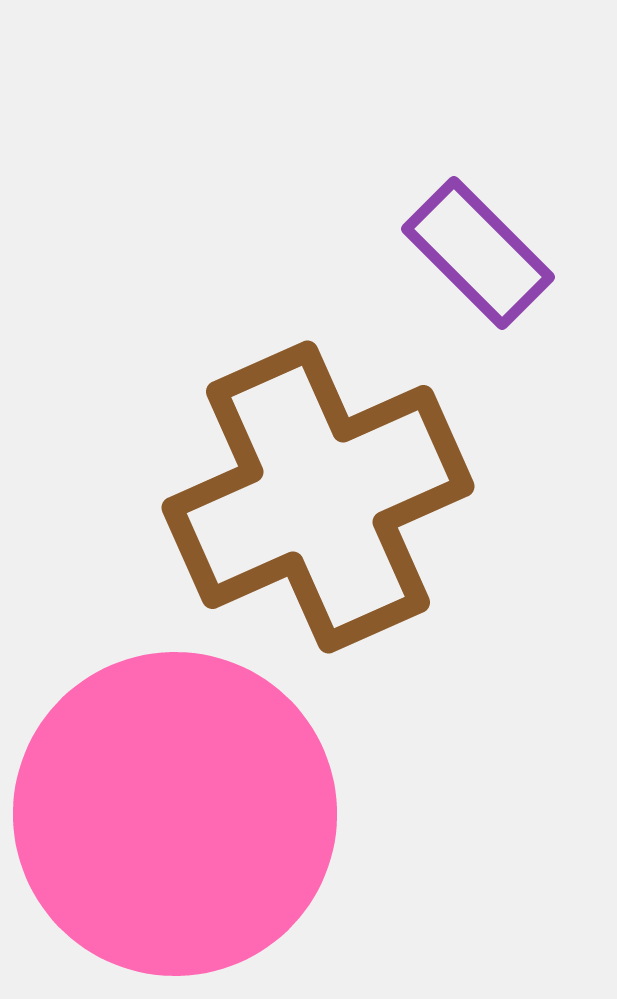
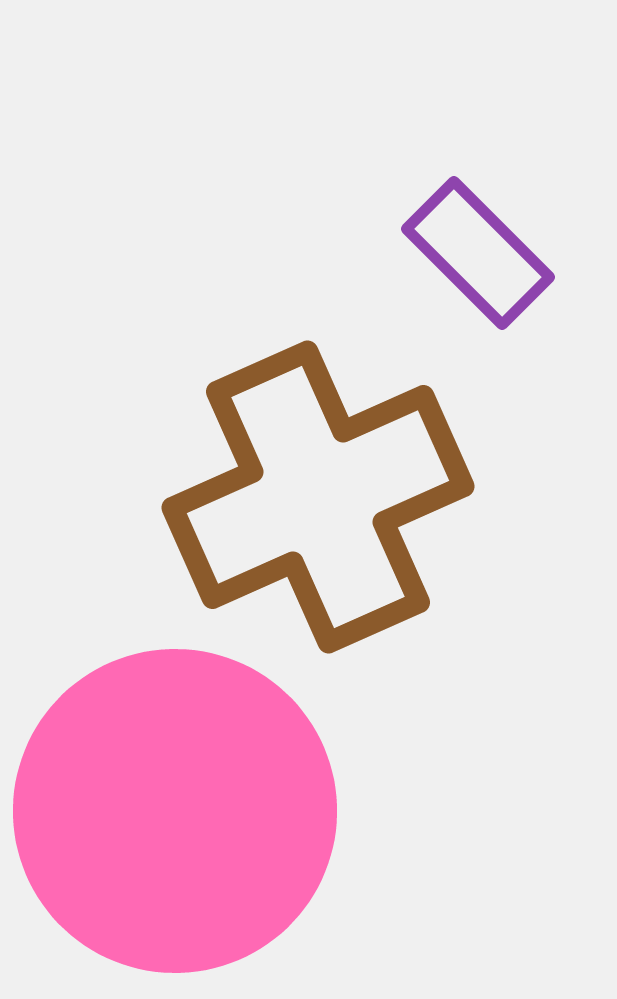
pink circle: moved 3 px up
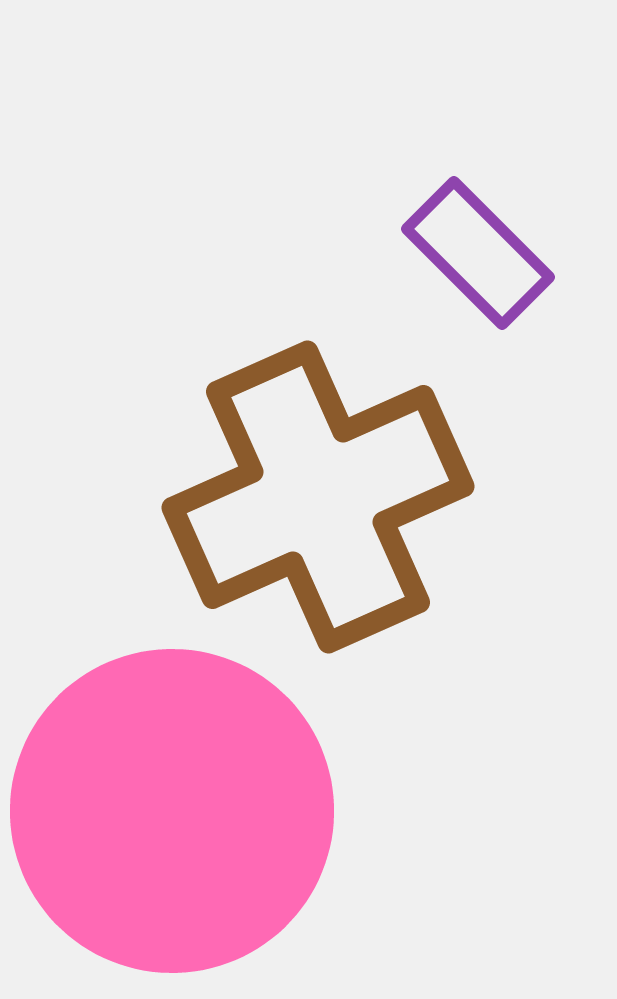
pink circle: moved 3 px left
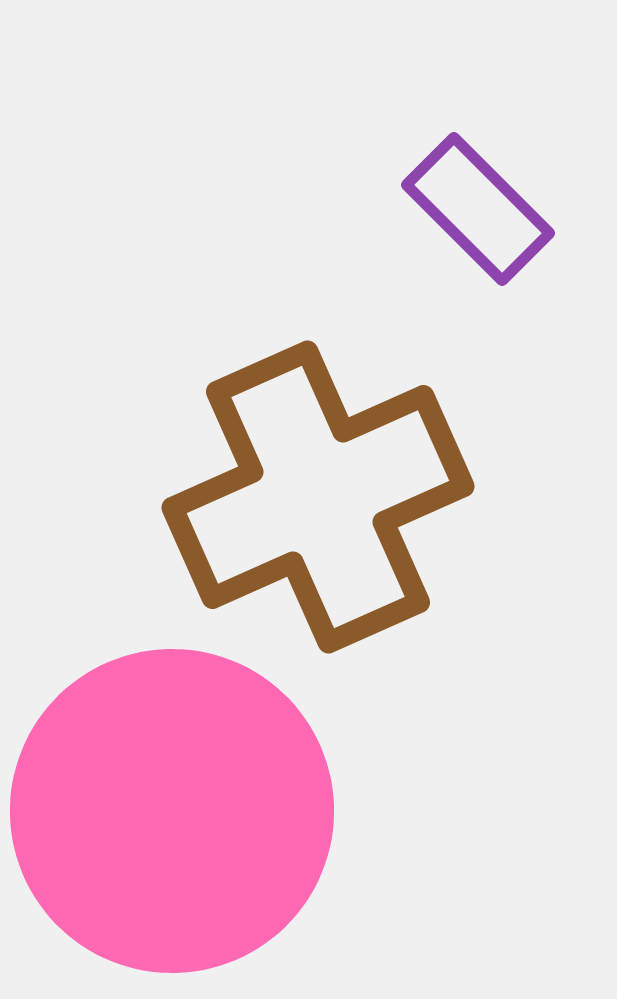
purple rectangle: moved 44 px up
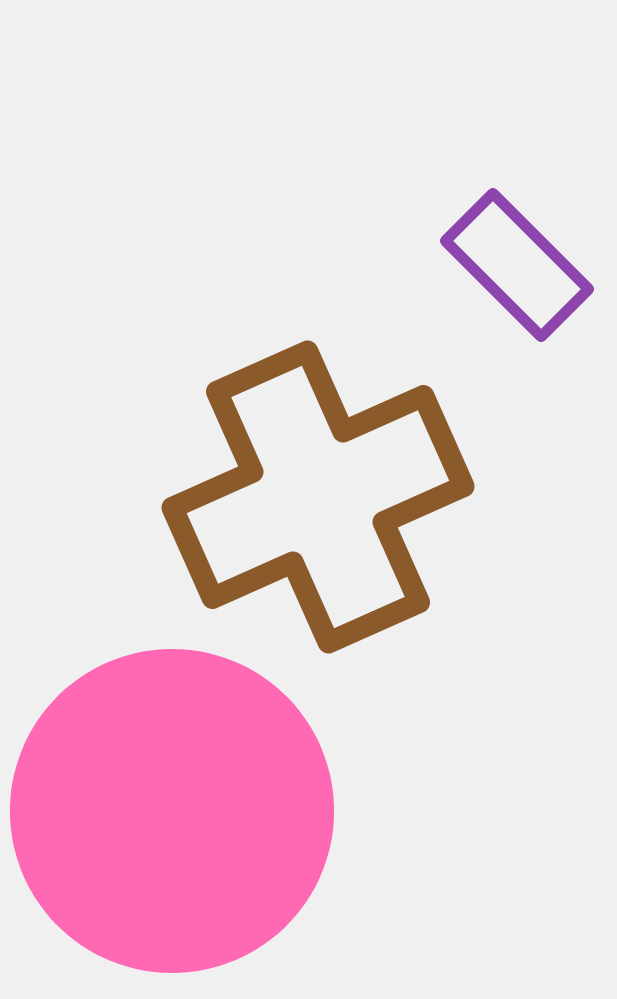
purple rectangle: moved 39 px right, 56 px down
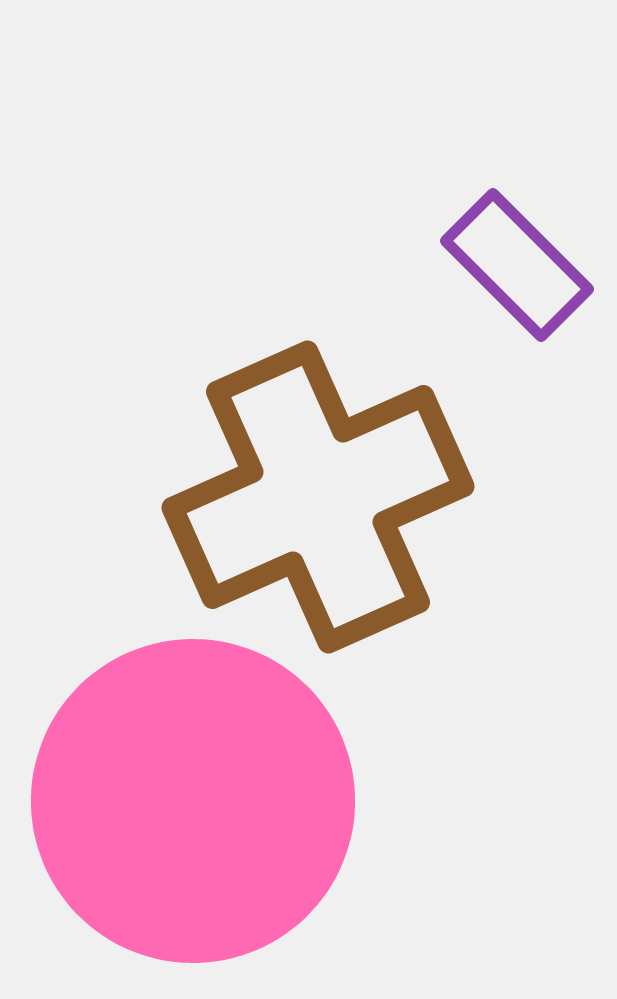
pink circle: moved 21 px right, 10 px up
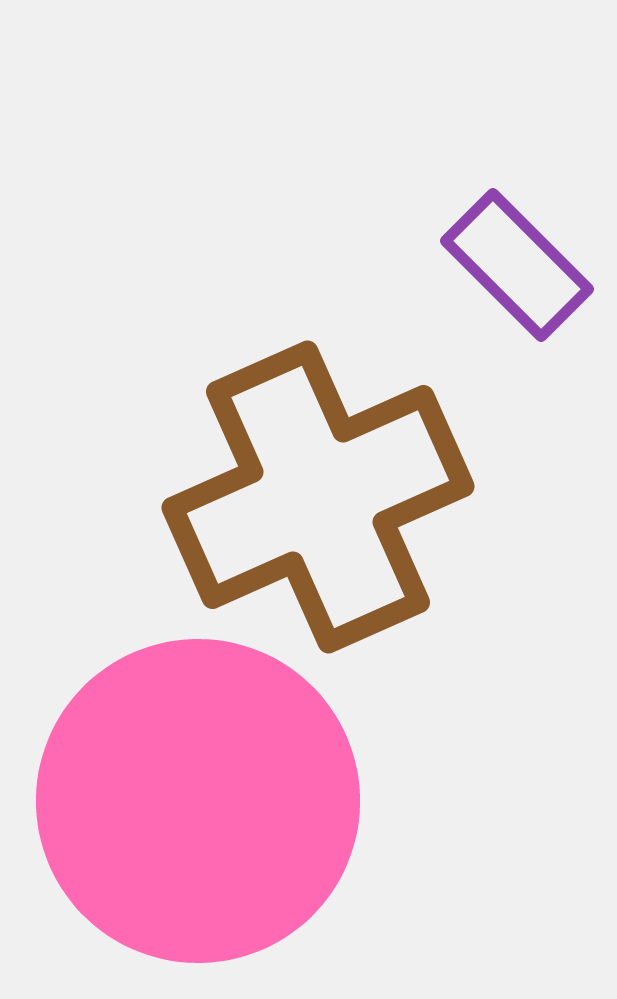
pink circle: moved 5 px right
